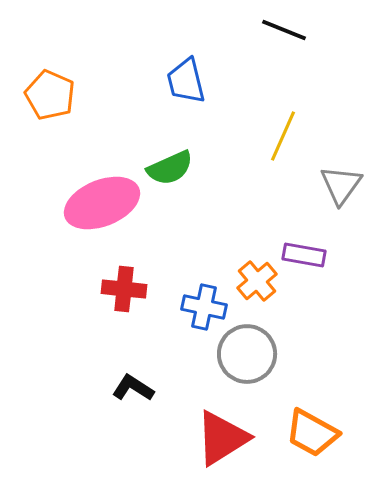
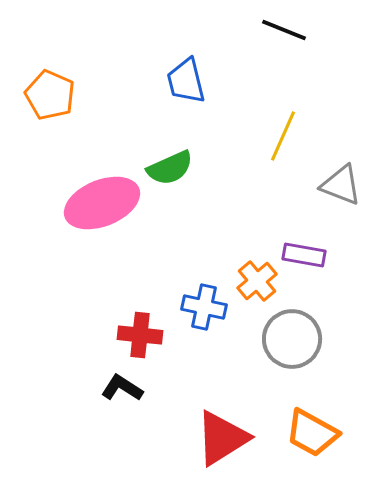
gray triangle: rotated 45 degrees counterclockwise
red cross: moved 16 px right, 46 px down
gray circle: moved 45 px right, 15 px up
black L-shape: moved 11 px left
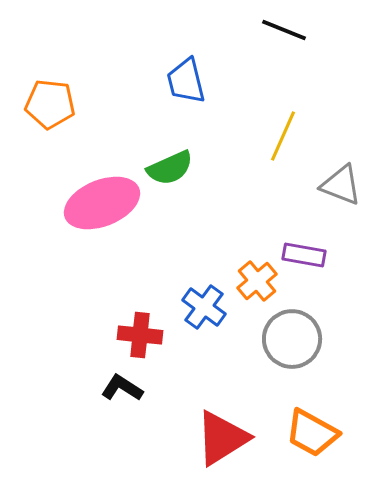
orange pentagon: moved 9 px down; rotated 18 degrees counterclockwise
blue cross: rotated 24 degrees clockwise
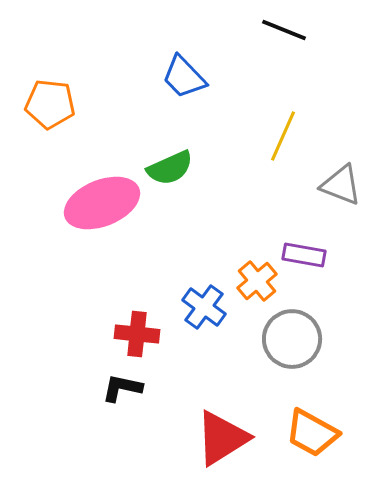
blue trapezoid: moved 2 px left, 4 px up; rotated 30 degrees counterclockwise
red cross: moved 3 px left, 1 px up
black L-shape: rotated 21 degrees counterclockwise
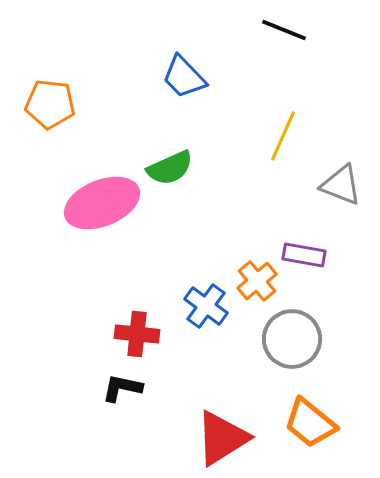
blue cross: moved 2 px right, 1 px up
orange trapezoid: moved 2 px left, 10 px up; rotated 10 degrees clockwise
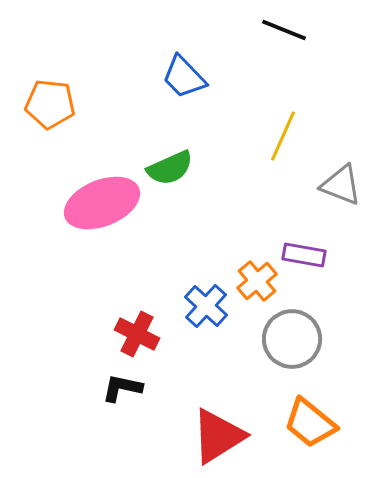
blue cross: rotated 6 degrees clockwise
red cross: rotated 21 degrees clockwise
red triangle: moved 4 px left, 2 px up
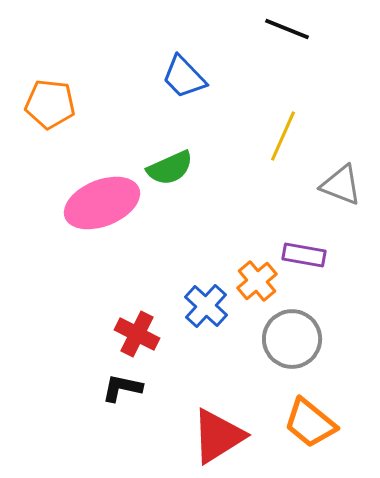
black line: moved 3 px right, 1 px up
